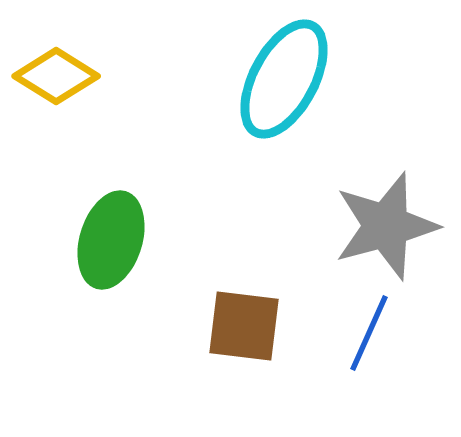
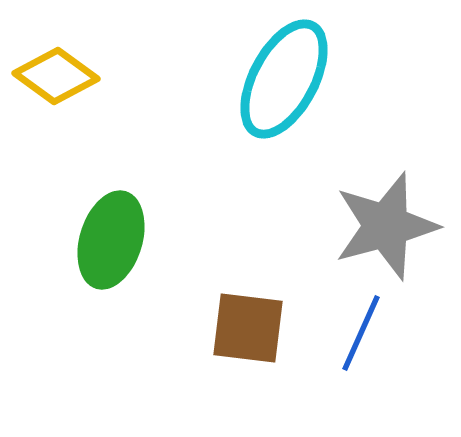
yellow diamond: rotated 4 degrees clockwise
brown square: moved 4 px right, 2 px down
blue line: moved 8 px left
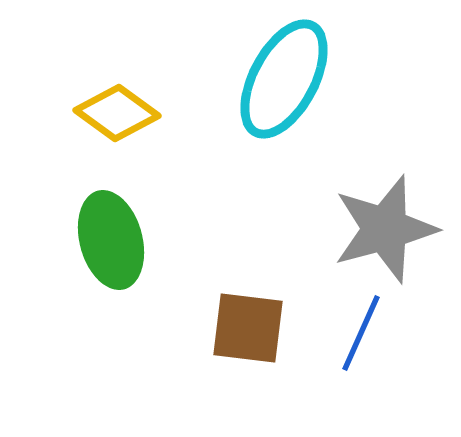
yellow diamond: moved 61 px right, 37 px down
gray star: moved 1 px left, 3 px down
green ellipse: rotated 32 degrees counterclockwise
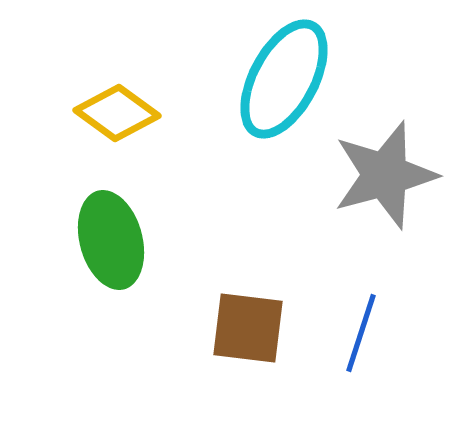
gray star: moved 54 px up
blue line: rotated 6 degrees counterclockwise
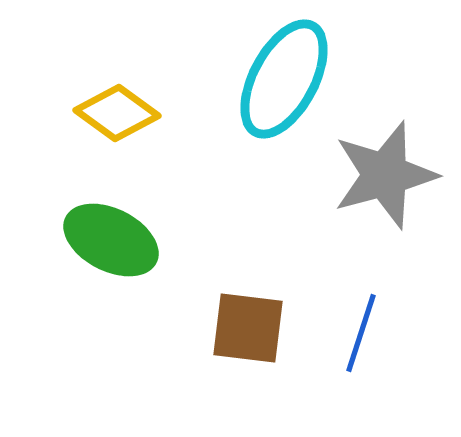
green ellipse: rotated 48 degrees counterclockwise
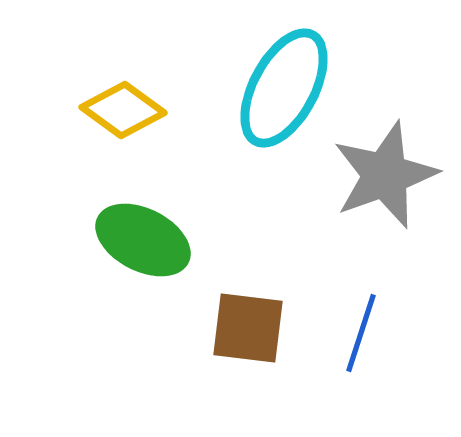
cyan ellipse: moved 9 px down
yellow diamond: moved 6 px right, 3 px up
gray star: rotated 5 degrees counterclockwise
green ellipse: moved 32 px right
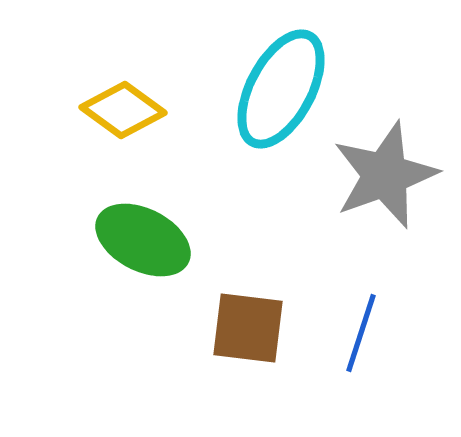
cyan ellipse: moved 3 px left, 1 px down
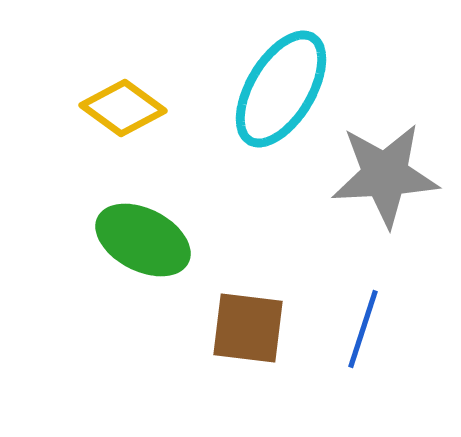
cyan ellipse: rotated 3 degrees clockwise
yellow diamond: moved 2 px up
gray star: rotated 17 degrees clockwise
blue line: moved 2 px right, 4 px up
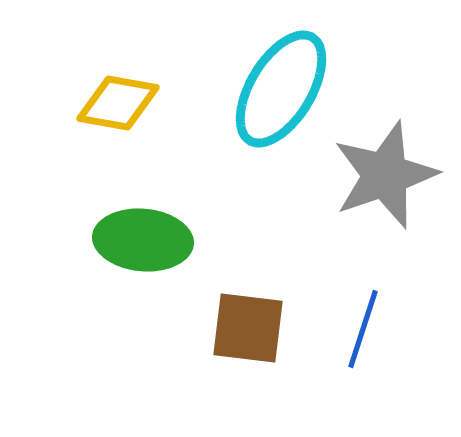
yellow diamond: moved 5 px left, 5 px up; rotated 26 degrees counterclockwise
gray star: rotated 16 degrees counterclockwise
green ellipse: rotated 22 degrees counterclockwise
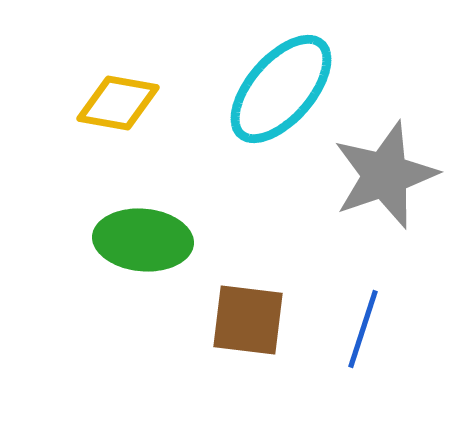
cyan ellipse: rotated 10 degrees clockwise
brown square: moved 8 px up
